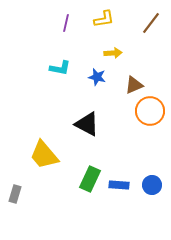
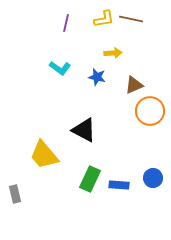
brown line: moved 20 px left, 4 px up; rotated 65 degrees clockwise
cyan L-shape: rotated 25 degrees clockwise
black triangle: moved 3 px left, 6 px down
blue circle: moved 1 px right, 7 px up
gray rectangle: rotated 30 degrees counterclockwise
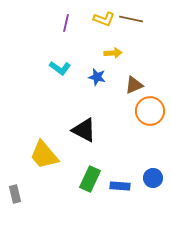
yellow L-shape: rotated 30 degrees clockwise
blue rectangle: moved 1 px right, 1 px down
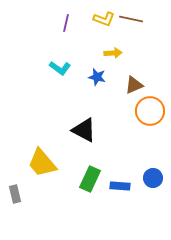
yellow trapezoid: moved 2 px left, 8 px down
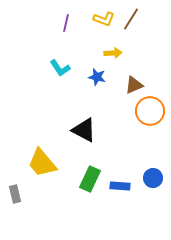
brown line: rotated 70 degrees counterclockwise
cyan L-shape: rotated 20 degrees clockwise
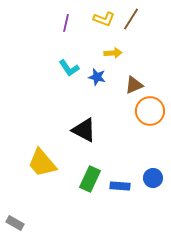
cyan L-shape: moved 9 px right
gray rectangle: moved 29 px down; rotated 48 degrees counterclockwise
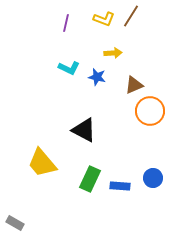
brown line: moved 3 px up
cyan L-shape: rotated 30 degrees counterclockwise
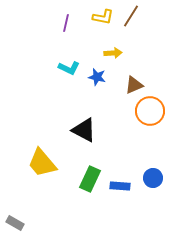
yellow L-shape: moved 1 px left, 2 px up; rotated 10 degrees counterclockwise
